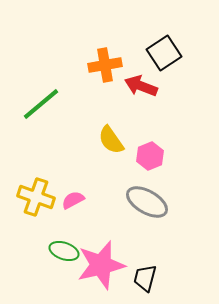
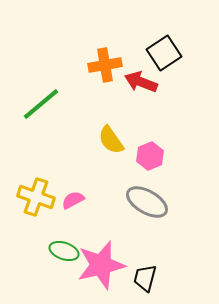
red arrow: moved 4 px up
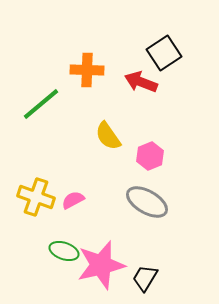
orange cross: moved 18 px left, 5 px down; rotated 12 degrees clockwise
yellow semicircle: moved 3 px left, 4 px up
black trapezoid: rotated 16 degrees clockwise
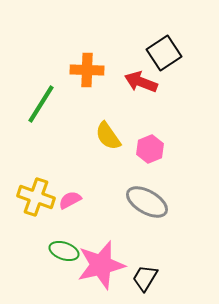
green line: rotated 18 degrees counterclockwise
pink hexagon: moved 7 px up
pink semicircle: moved 3 px left
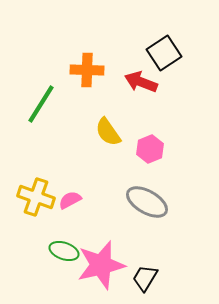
yellow semicircle: moved 4 px up
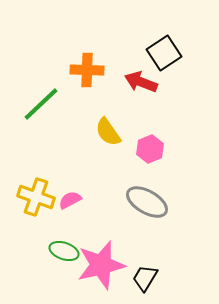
green line: rotated 15 degrees clockwise
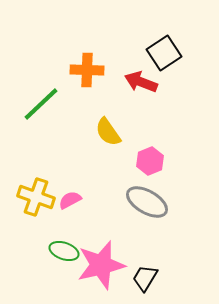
pink hexagon: moved 12 px down
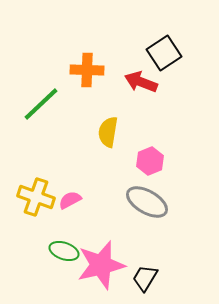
yellow semicircle: rotated 44 degrees clockwise
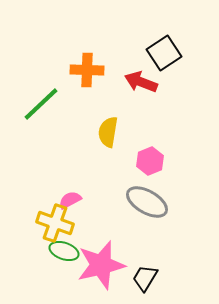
yellow cross: moved 19 px right, 26 px down
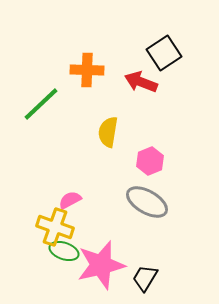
yellow cross: moved 4 px down
